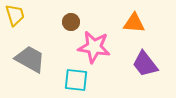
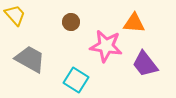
yellow trapezoid: rotated 25 degrees counterclockwise
pink star: moved 12 px right, 1 px up
cyan square: rotated 25 degrees clockwise
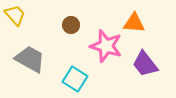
brown circle: moved 3 px down
pink star: rotated 8 degrees clockwise
cyan square: moved 1 px left, 1 px up
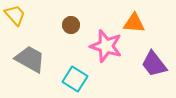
purple trapezoid: moved 9 px right
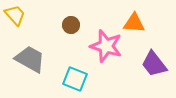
cyan square: rotated 10 degrees counterclockwise
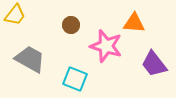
yellow trapezoid: rotated 80 degrees clockwise
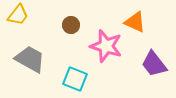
yellow trapezoid: moved 3 px right
orange triangle: moved 1 px right, 1 px up; rotated 20 degrees clockwise
